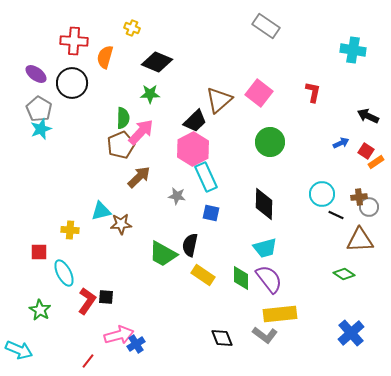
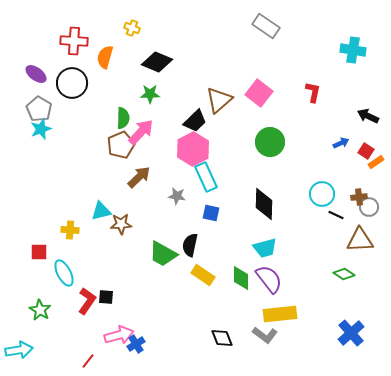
cyan arrow at (19, 350): rotated 32 degrees counterclockwise
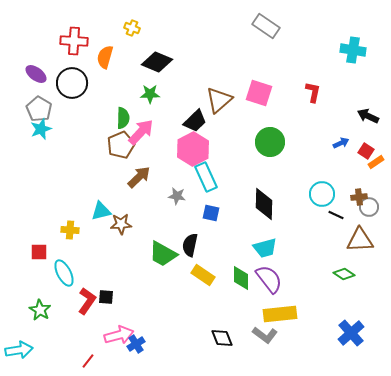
pink square at (259, 93): rotated 20 degrees counterclockwise
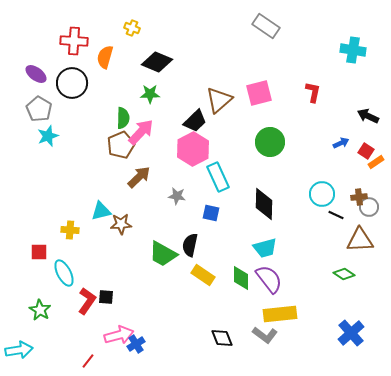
pink square at (259, 93): rotated 32 degrees counterclockwise
cyan star at (41, 129): moved 7 px right, 7 px down
cyan rectangle at (206, 177): moved 12 px right
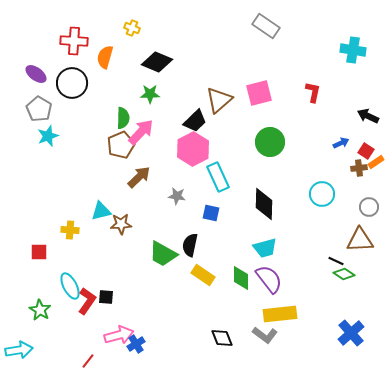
brown cross at (359, 197): moved 29 px up
black line at (336, 215): moved 46 px down
cyan ellipse at (64, 273): moved 6 px right, 13 px down
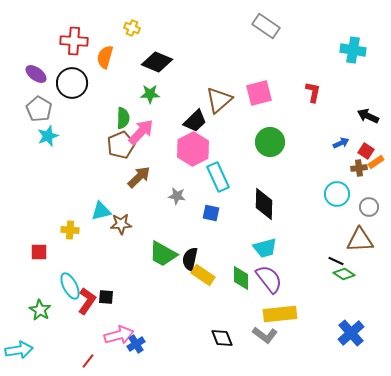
cyan circle at (322, 194): moved 15 px right
black semicircle at (190, 245): moved 14 px down
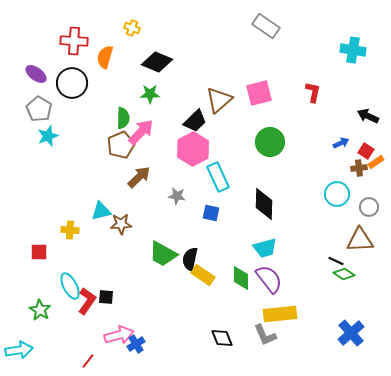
gray L-shape at (265, 335): rotated 30 degrees clockwise
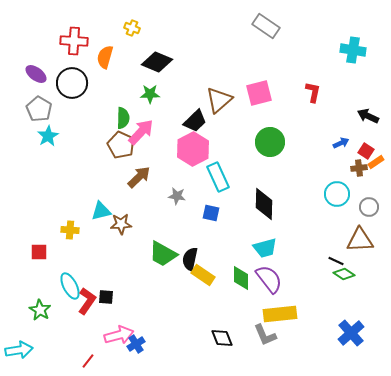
cyan star at (48, 136): rotated 10 degrees counterclockwise
brown pentagon at (121, 145): rotated 24 degrees counterclockwise
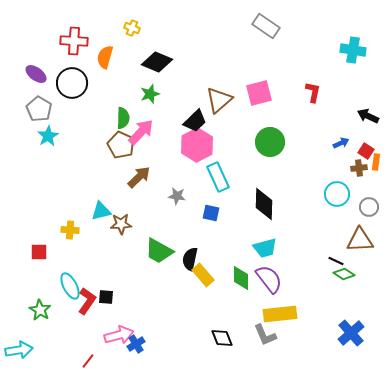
green star at (150, 94): rotated 18 degrees counterclockwise
pink hexagon at (193, 149): moved 4 px right, 4 px up
orange rectangle at (376, 162): rotated 49 degrees counterclockwise
green trapezoid at (163, 254): moved 4 px left, 3 px up
yellow rectangle at (203, 275): rotated 15 degrees clockwise
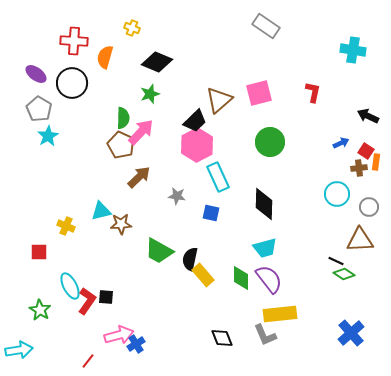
yellow cross at (70, 230): moved 4 px left, 4 px up; rotated 18 degrees clockwise
